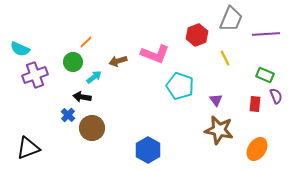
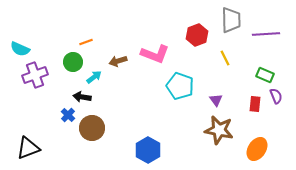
gray trapezoid: moved 1 px down; rotated 24 degrees counterclockwise
orange line: rotated 24 degrees clockwise
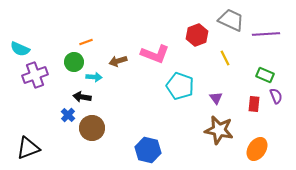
gray trapezoid: rotated 64 degrees counterclockwise
green circle: moved 1 px right
cyan arrow: rotated 42 degrees clockwise
purple triangle: moved 2 px up
red rectangle: moved 1 px left
blue hexagon: rotated 15 degrees counterclockwise
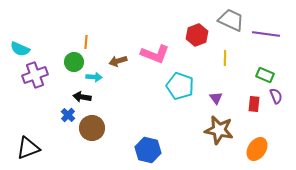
purple line: rotated 12 degrees clockwise
orange line: rotated 64 degrees counterclockwise
yellow line: rotated 28 degrees clockwise
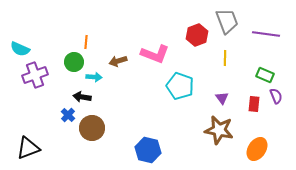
gray trapezoid: moved 4 px left, 1 px down; rotated 44 degrees clockwise
purple triangle: moved 6 px right
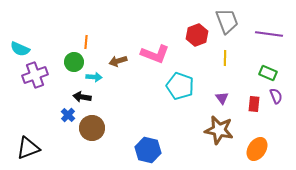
purple line: moved 3 px right
green rectangle: moved 3 px right, 2 px up
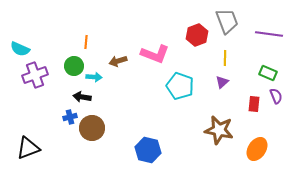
green circle: moved 4 px down
purple triangle: moved 16 px up; rotated 24 degrees clockwise
blue cross: moved 2 px right, 2 px down; rotated 32 degrees clockwise
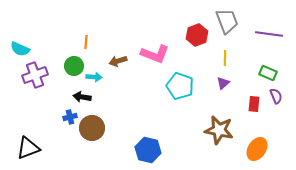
purple triangle: moved 1 px right, 1 px down
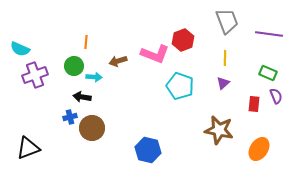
red hexagon: moved 14 px left, 5 px down
orange ellipse: moved 2 px right
